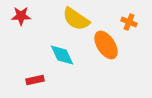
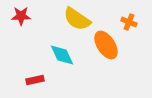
yellow semicircle: moved 1 px right
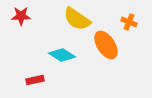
cyan diamond: rotated 32 degrees counterclockwise
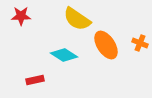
orange cross: moved 11 px right, 21 px down
cyan diamond: moved 2 px right
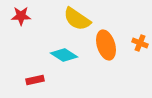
orange ellipse: rotated 16 degrees clockwise
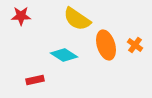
orange cross: moved 5 px left, 2 px down; rotated 14 degrees clockwise
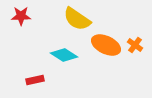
orange ellipse: rotated 48 degrees counterclockwise
